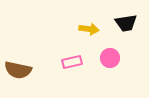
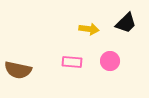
black trapezoid: rotated 35 degrees counterclockwise
pink circle: moved 3 px down
pink rectangle: rotated 18 degrees clockwise
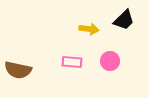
black trapezoid: moved 2 px left, 3 px up
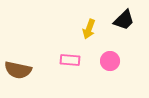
yellow arrow: rotated 102 degrees clockwise
pink rectangle: moved 2 px left, 2 px up
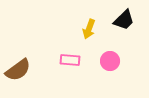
brown semicircle: rotated 48 degrees counterclockwise
